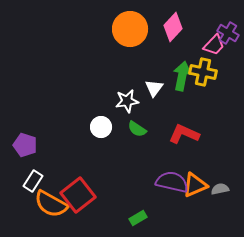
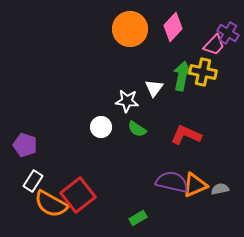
white star: rotated 15 degrees clockwise
red L-shape: moved 2 px right, 1 px down
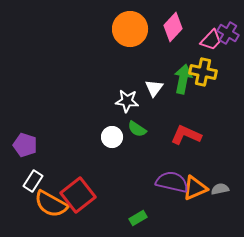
pink trapezoid: moved 3 px left, 5 px up
green arrow: moved 1 px right, 3 px down
white circle: moved 11 px right, 10 px down
orange triangle: moved 3 px down
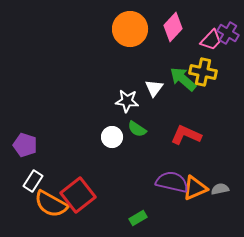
green arrow: rotated 60 degrees counterclockwise
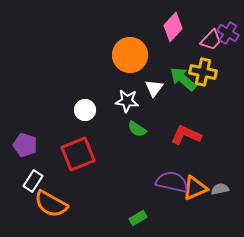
orange circle: moved 26 px down
white circle: moved 27 px left, 27 px up
red square: moved 41 px up; rotated 16 degrees clockwise
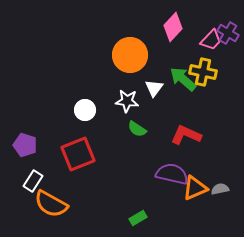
purple semicircle: moved 8 px up
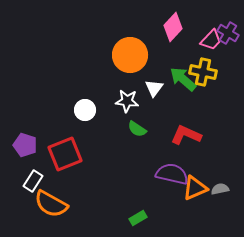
red square: moved 13 px left
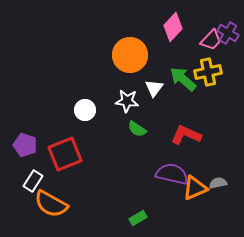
yellow cross: moved 5 px right; rotated 24 degrees counterclockwise
gray semicircle: moved 2 px left, 6 px up
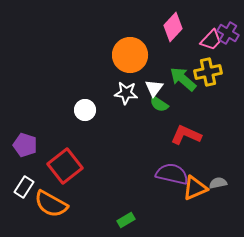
white star: moved 1 px left, 8 px up
green semicircle: moved 22 px right, 25 px up
red square: moved 12 px down; rotated 16 degrees counterclockwise
white rectangle: moved 9 px left, 6 px down
green rectangle: moved 12 px left, 2 px down
